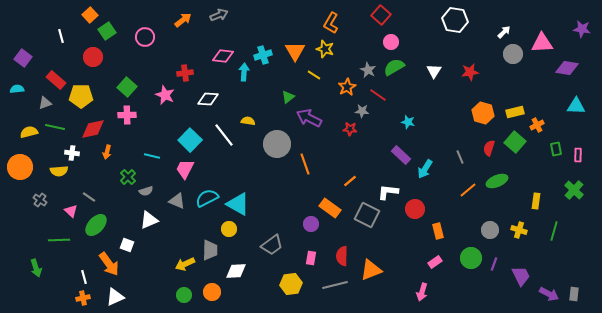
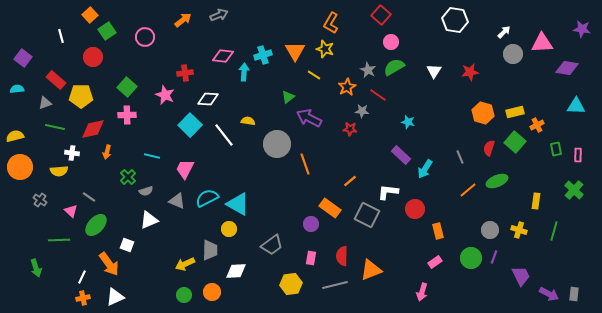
yellow semicircle at (29, 132): moved 14 px left, 4 px down
cyan square at (190, 140): moved 15 px up
purple line at (494, 264): moved 7 px up
white line at (84, 277): moved 2 px left; rotated 40 degrees clockwise
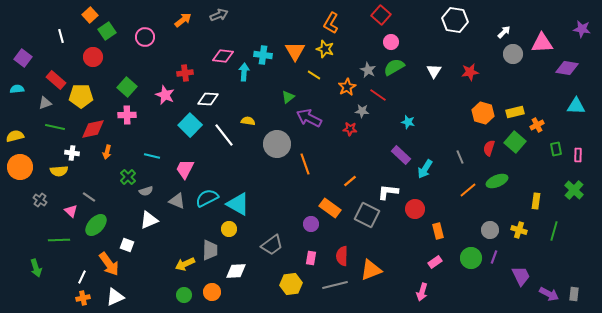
cyan cross at (263, 55): rotated 24 degrees clockwise
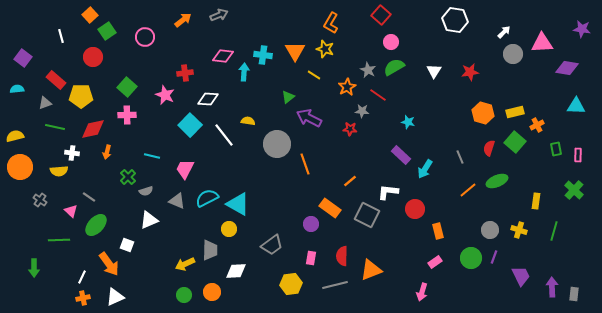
green arrow at (36, 268): moved 2 px left; rotated 18 degrees clockwise
purple arrow at (549, 294): moved 3 px right, 7 px up; rotated 120 degrees counterclockwise
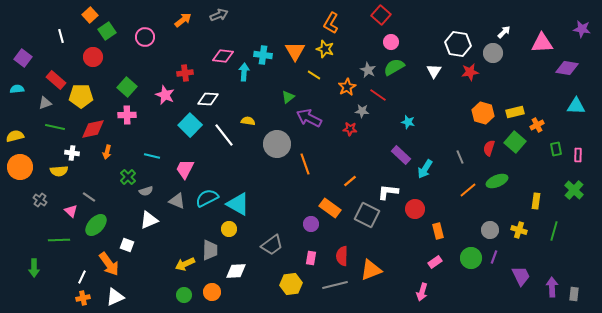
white hexagon at (455, 20): moved 3 px right, 24 px down
gray circle at (513, 54): moved 20 px left, 1 px up
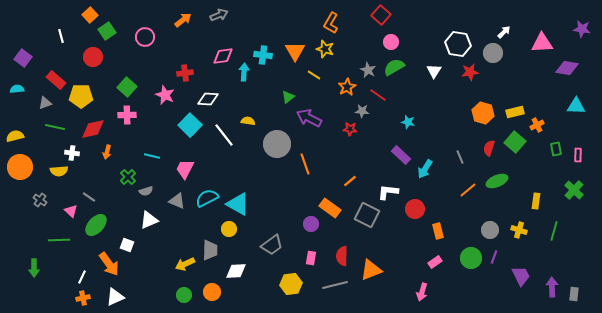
pink diamond at (223, 56): rotated 15 degrees counterclockwise
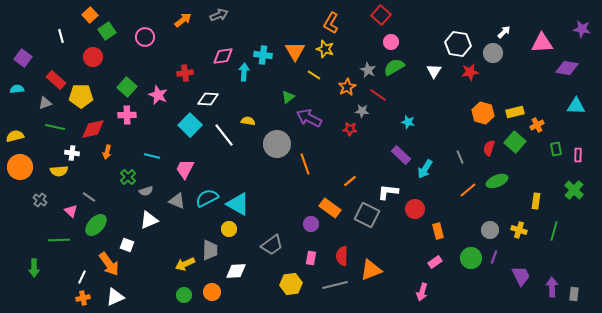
pink star at (165, 95): moved 7 px left
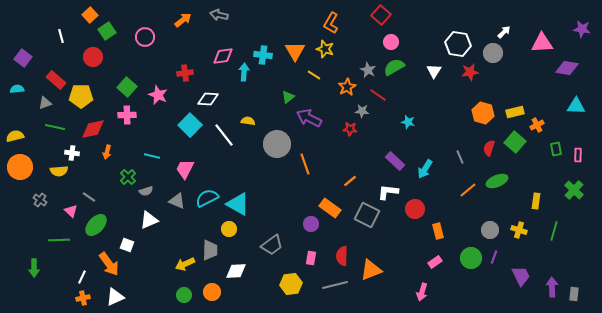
gray arrow at (219, 15): rotated 144 degrees counterclockwise
purple rectangle at (401, 155): moved 6 px left, 6 px down
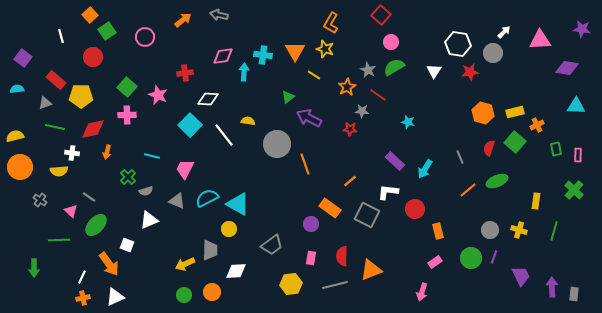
pink triangle at (542, 43): moved 2 px left, 3 px up
